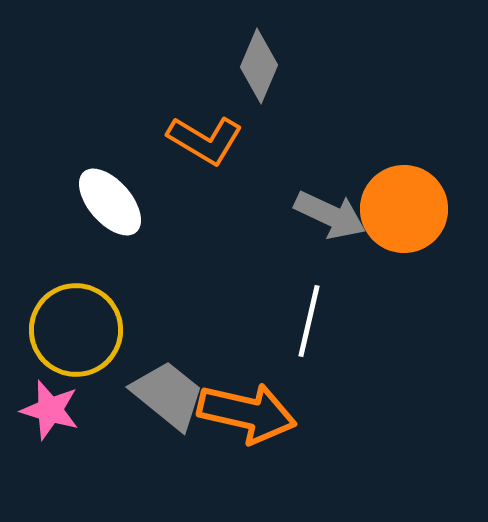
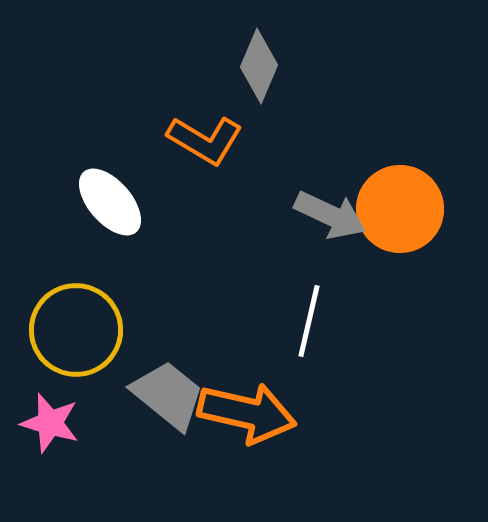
orange circle: moved 4 px left
pink star: moved 13 px down
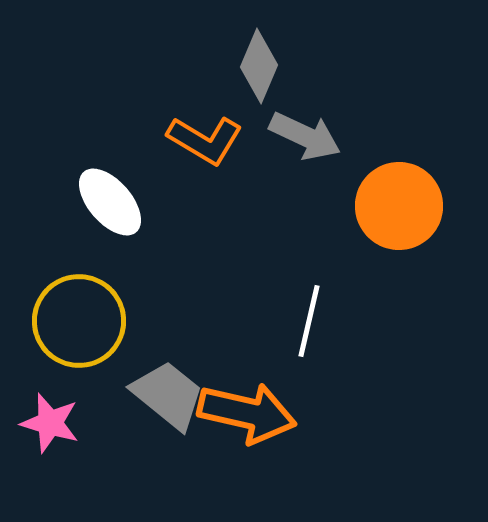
orange circle: moved 1 px left, 3 px up
gray arrow: moved 25 px left, 79 px up
yellow circle: moved 3 px right, 9 px up
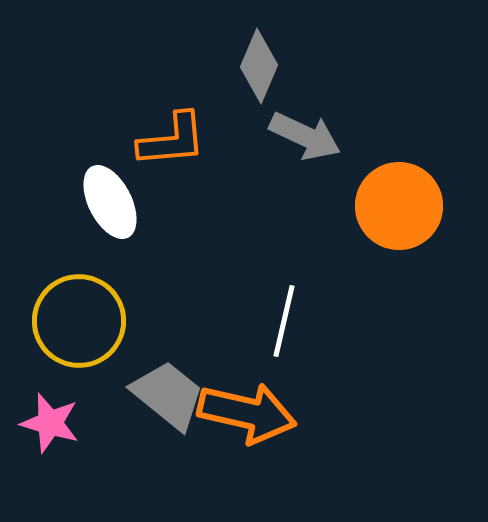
orange L-shape: moved 33 px left; rotated 36 degrees counterclockwise
white ellipse: rotated 14 degrees clockwise
white line: moved 25 px left
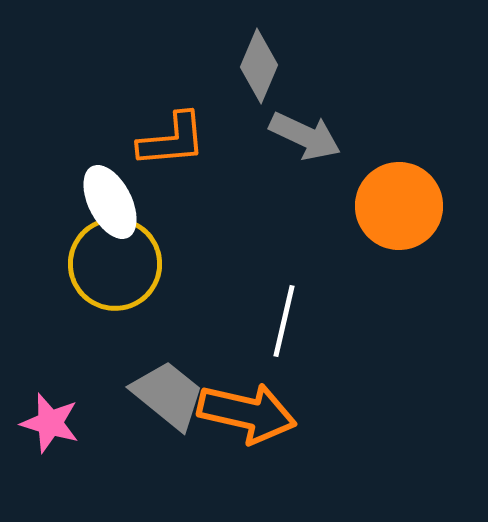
yellow circle: moved 36 px right, 57 px up
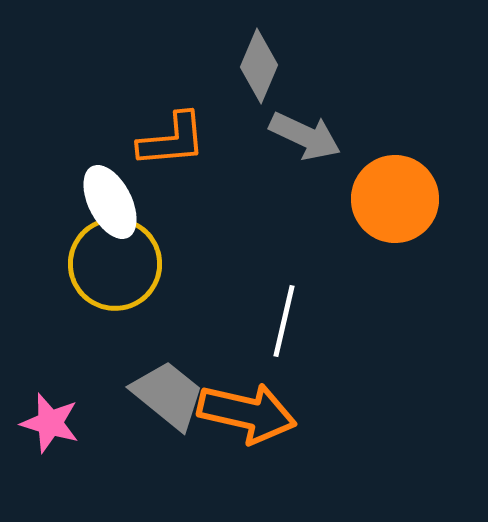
orange circle: moved 4 px left, 7 px up
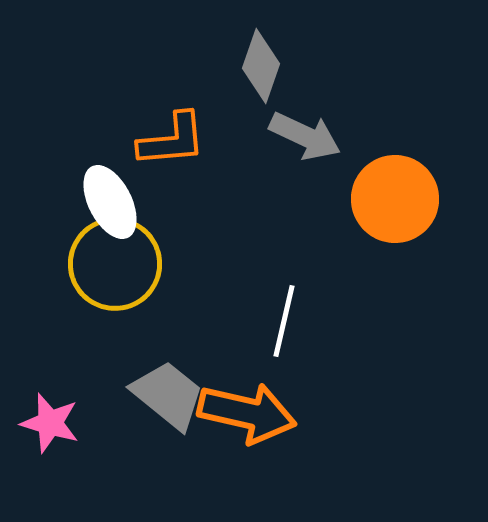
gray diamond: moved 2 px right; rotated 4 degrees counterclockwise
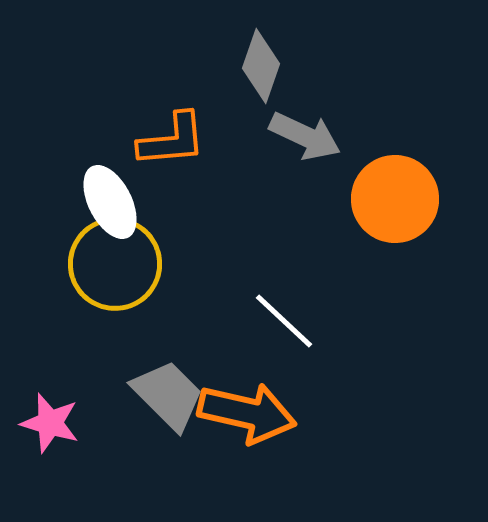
white line: rotated 60 degrees counterclockwise
gray trapezoid: rotated 6 degrees clockwise
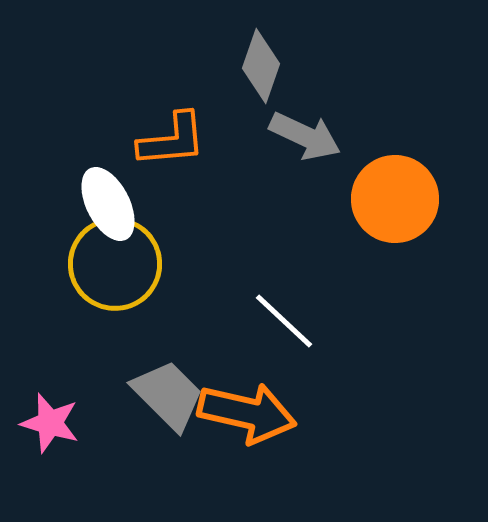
white ellipse: moved 2 px left, 2 px down
